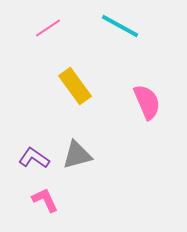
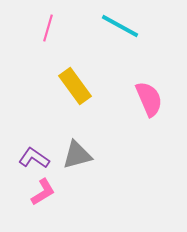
pink line: rotated 40 degrees counterclockwise
pink semicircle: moved 2 px right, 3 px up
pink L-shape: moved 2 px left, 8 px up; rotated 84 degrees clockwise
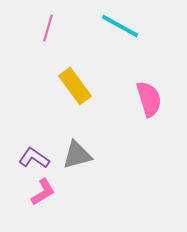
pink semicircle: rotated 6 degrees clockwise
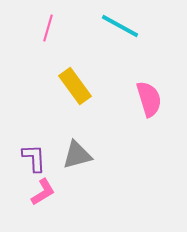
purple L-shape: rotated 52 degrees clockwise
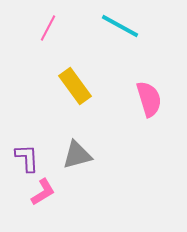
pink line: rotated 12 degrees clockwise
purple L-shape: moved 7 px left
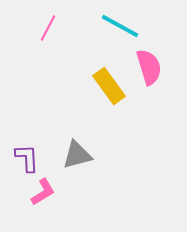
yellow rectangle: moved 34 px right
pink semicircle: moved 32 px up
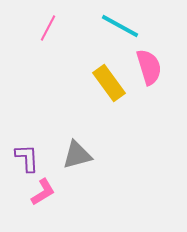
yellow rectangle: moved 3 px up
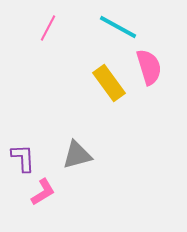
cyan line: moved 2 px left, 1 px down
purple L-shape: moved 4 px left
